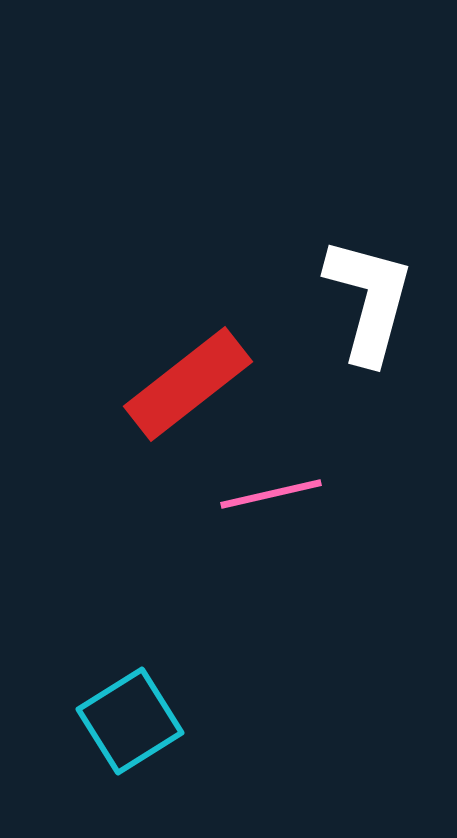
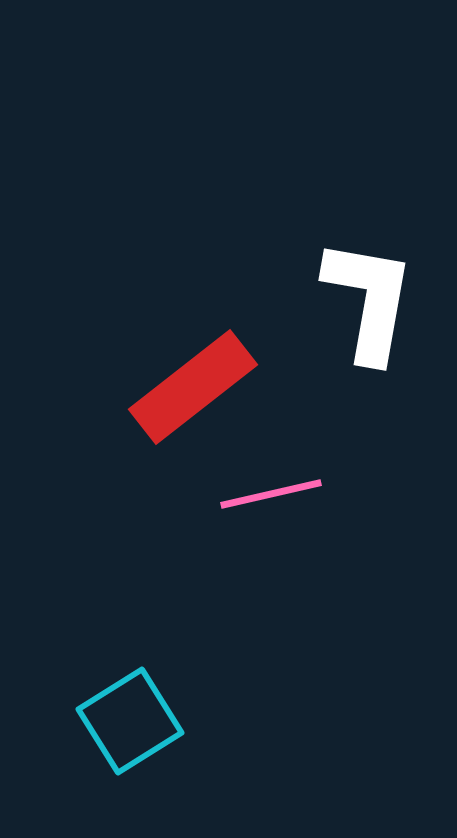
white L-shape: rotated 5 degrees counterclockwise
red rectangle: moved 5 px right, 3 px down
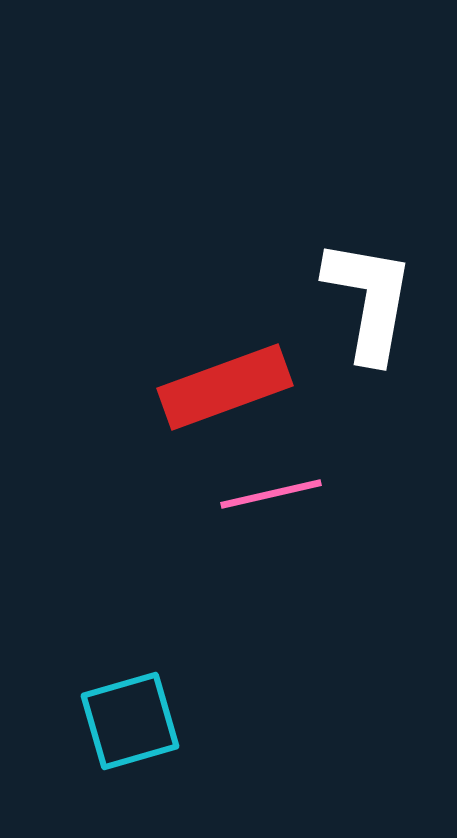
red rectangle: moved 32 px right; rotated 18 degrees clockwise
cyan square: rotated 16 degrees clockwise
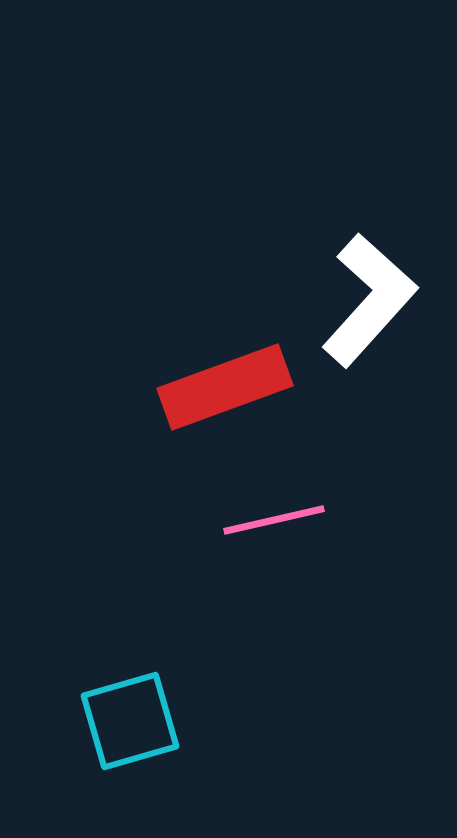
white L-shape: rotated 32 degrees clockwise
pink line: moved 3 px right, 26 px down
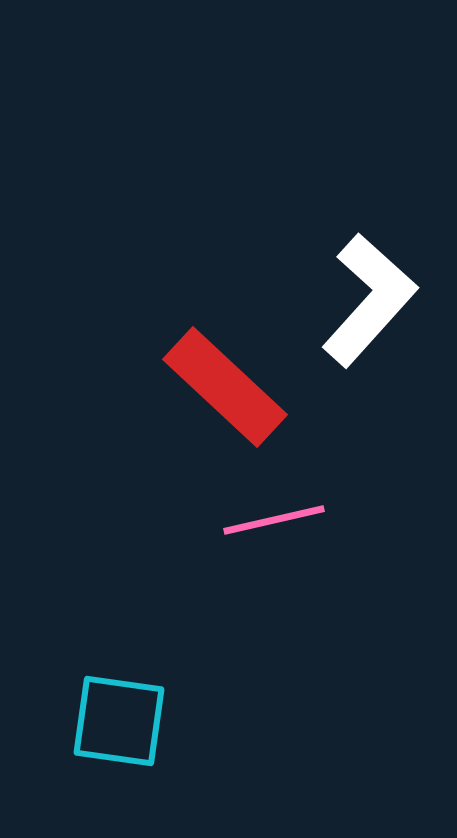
red rectangle: rotated 63 degrees clockwise
cyan square: moved 11 px left; rotated 24 degrees clockwise
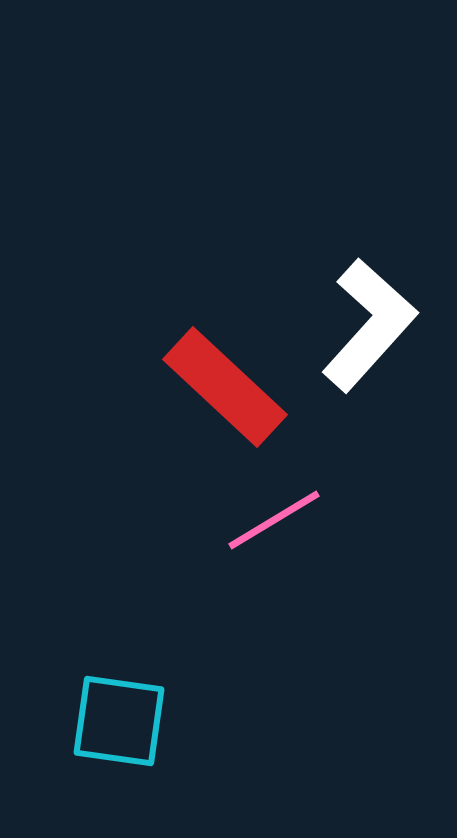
white L-shape: moved 25 px down
pink line: rotated 18 degrees counterclockwise
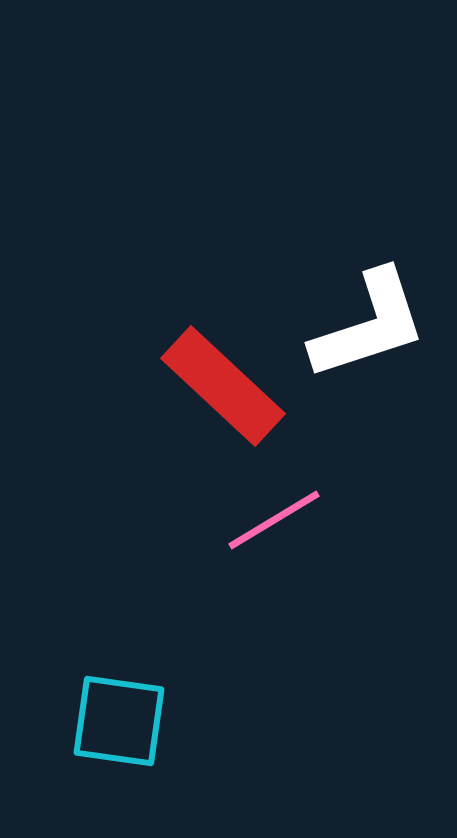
white L-shape: rotated 30 degrees clockwise
red rectangle: moved 2 px left, 1 px up
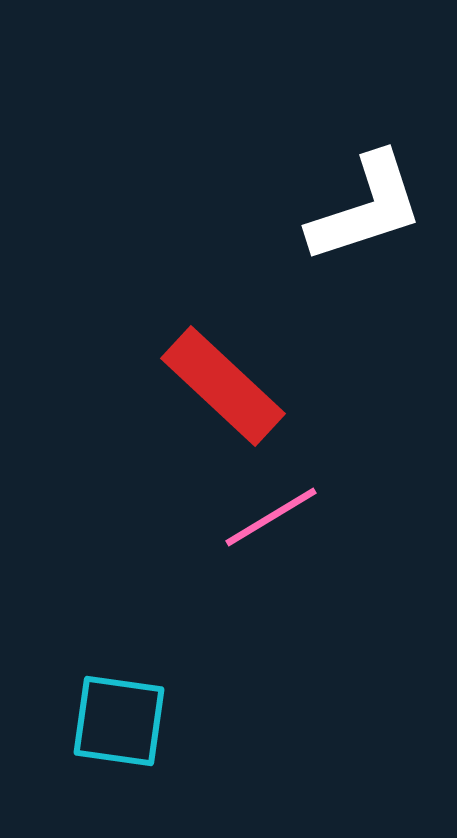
white L-shape: moved 3 px left, 117 px up
pink line: moved 3 px left, 3 px up
